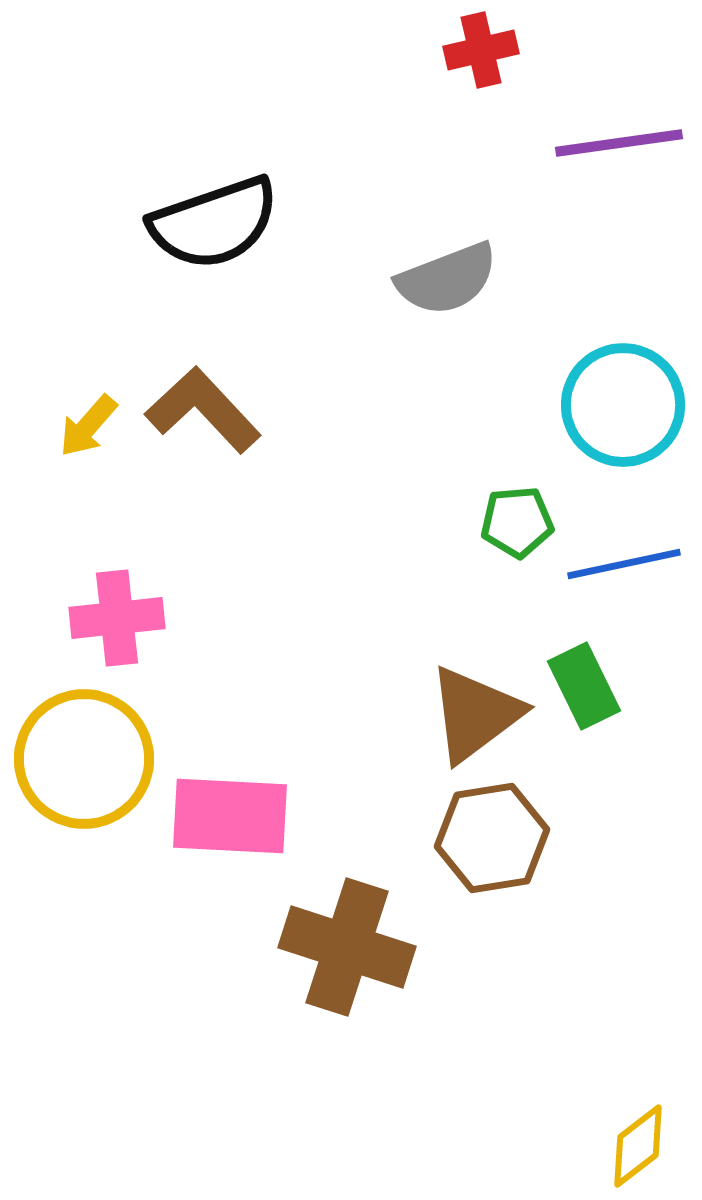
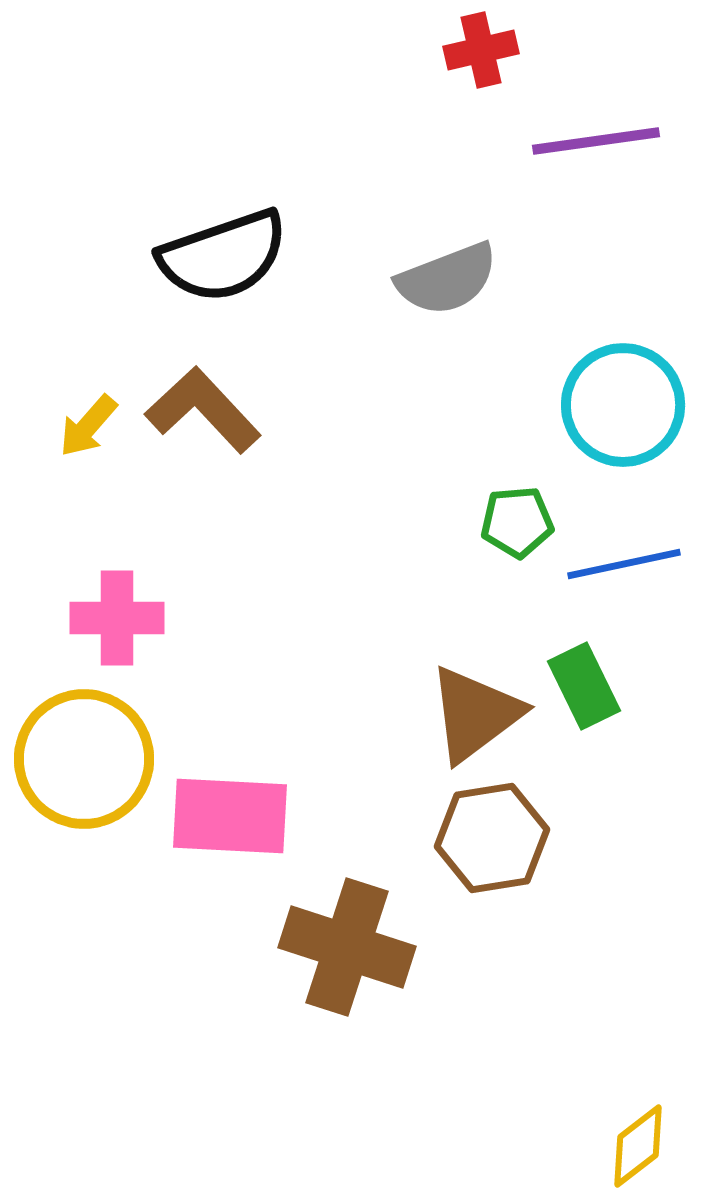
purple line: moved 23 px left, 2 px up
black semicircle: moved 9 px right, 33 px down
pink cross: rotated 6 degrees clockwise
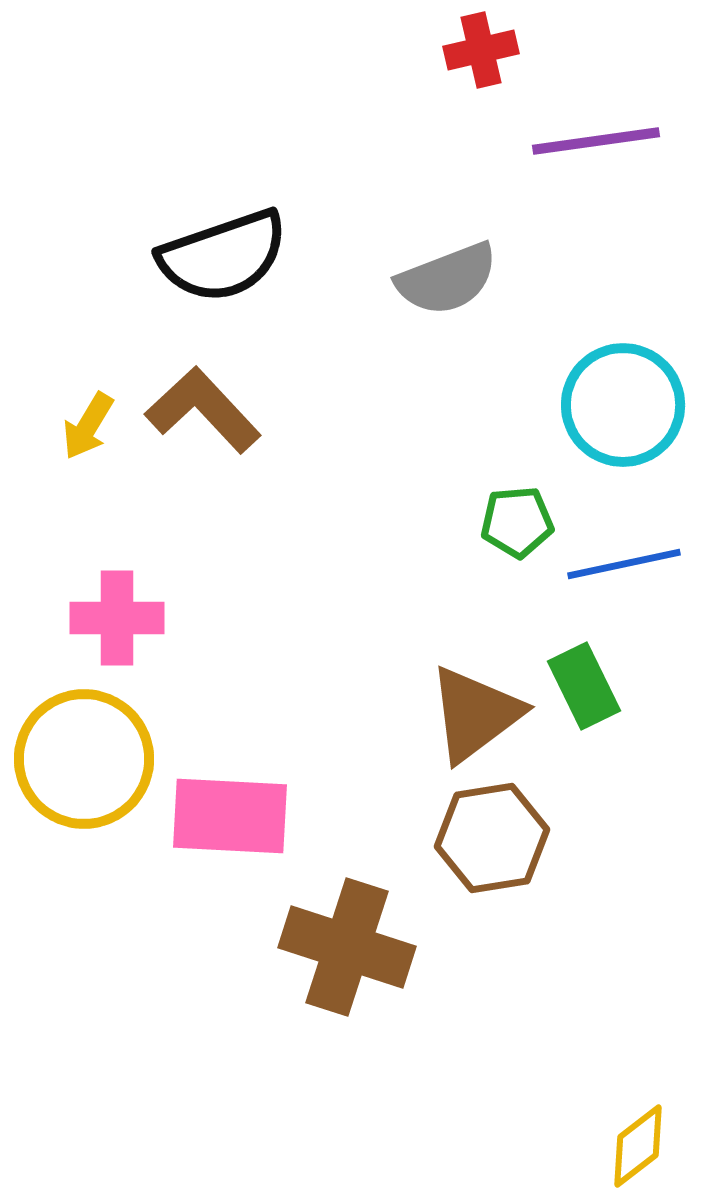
yellow arrow: rotated 10 degrees counterclockwise
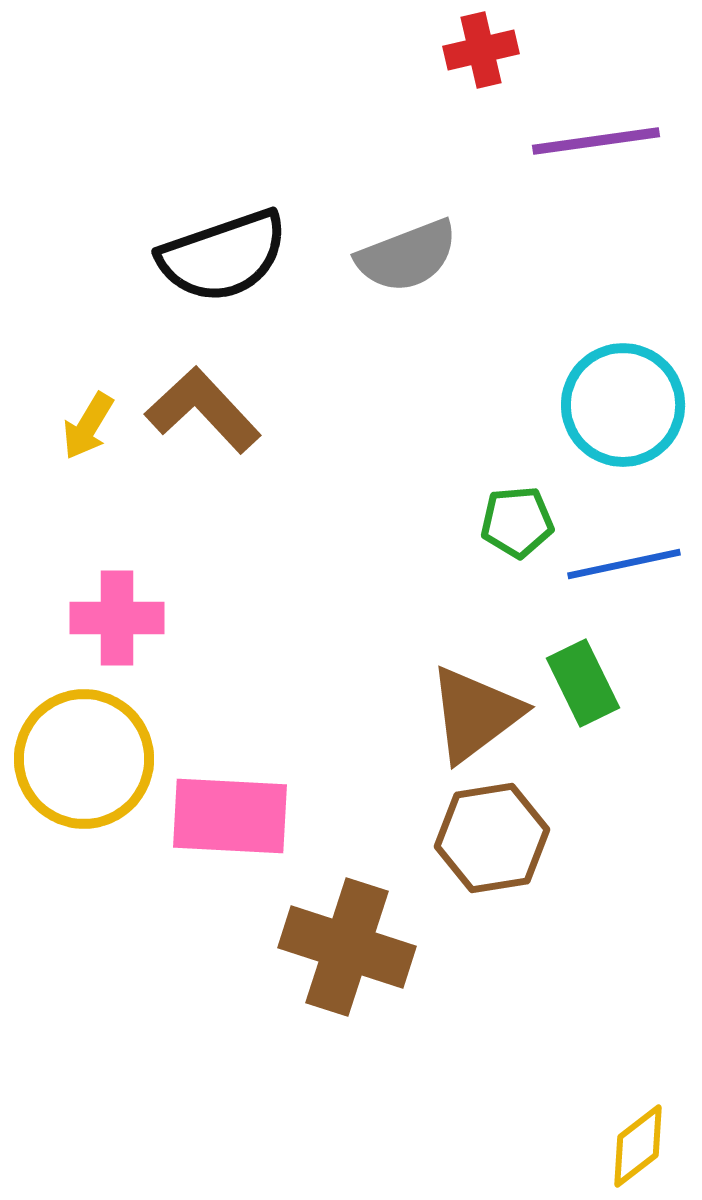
gray semicircle: moved 40 px left, 23 px up
green rectangle: moved 1 px left, 3 px up
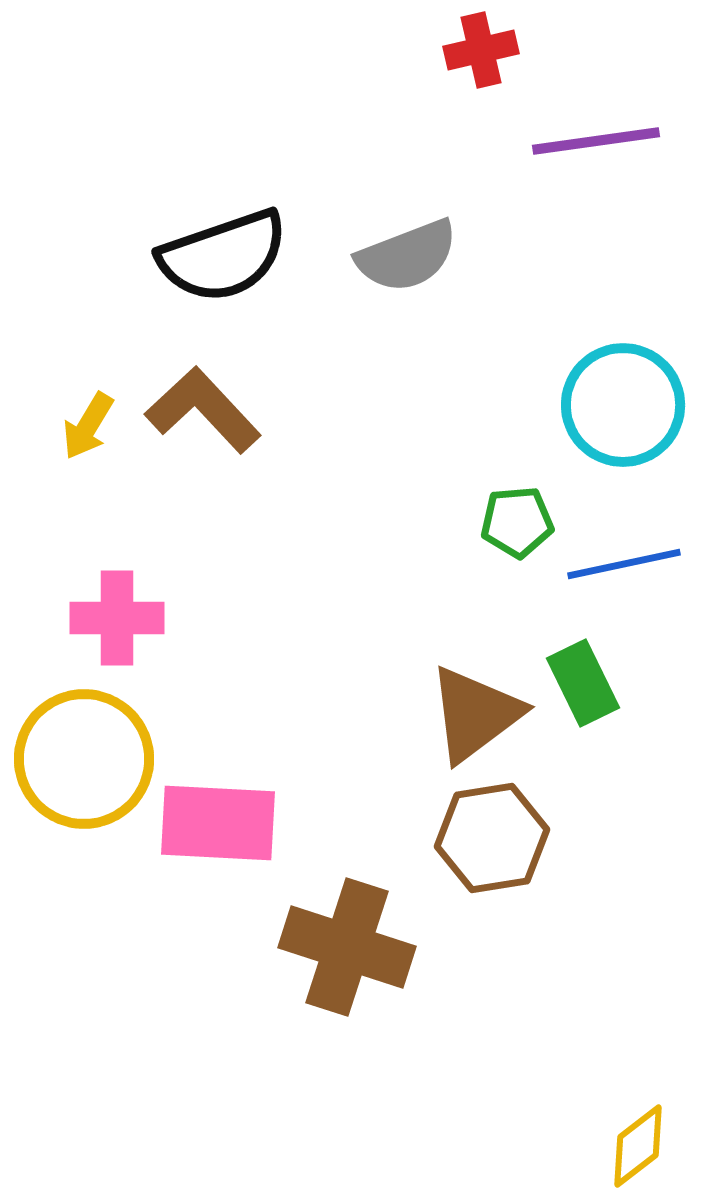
pink rectangle: moved 12 px left, 7 px down
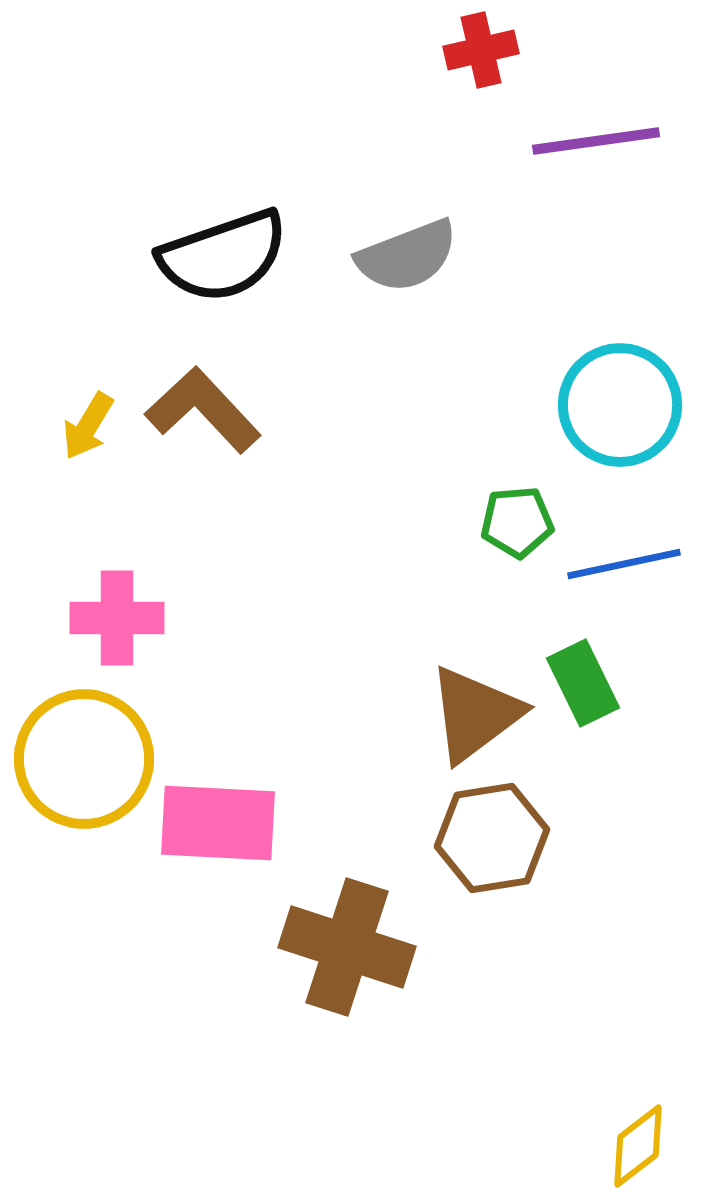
cyan circle: moved 3 px left
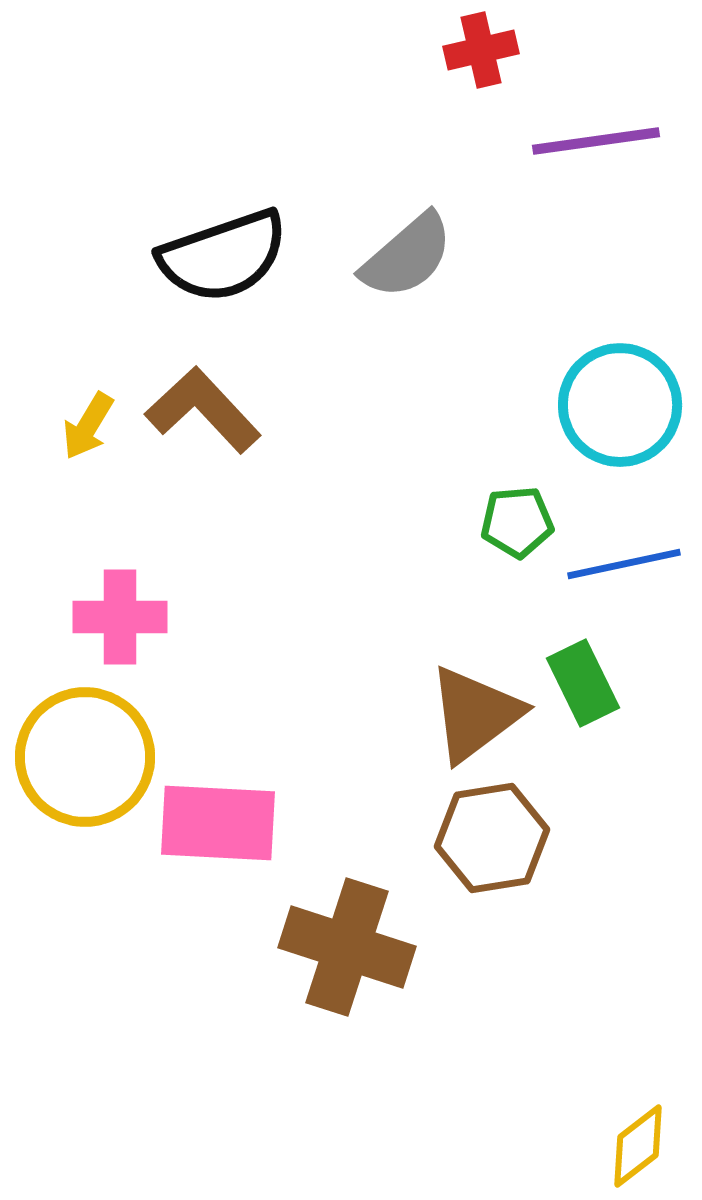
gray semicircle: rotated 20 degrees counterclockwise
pink cross: moved 3 px right, 1 px up
yellow circle: moved 1 px right, 2 px up
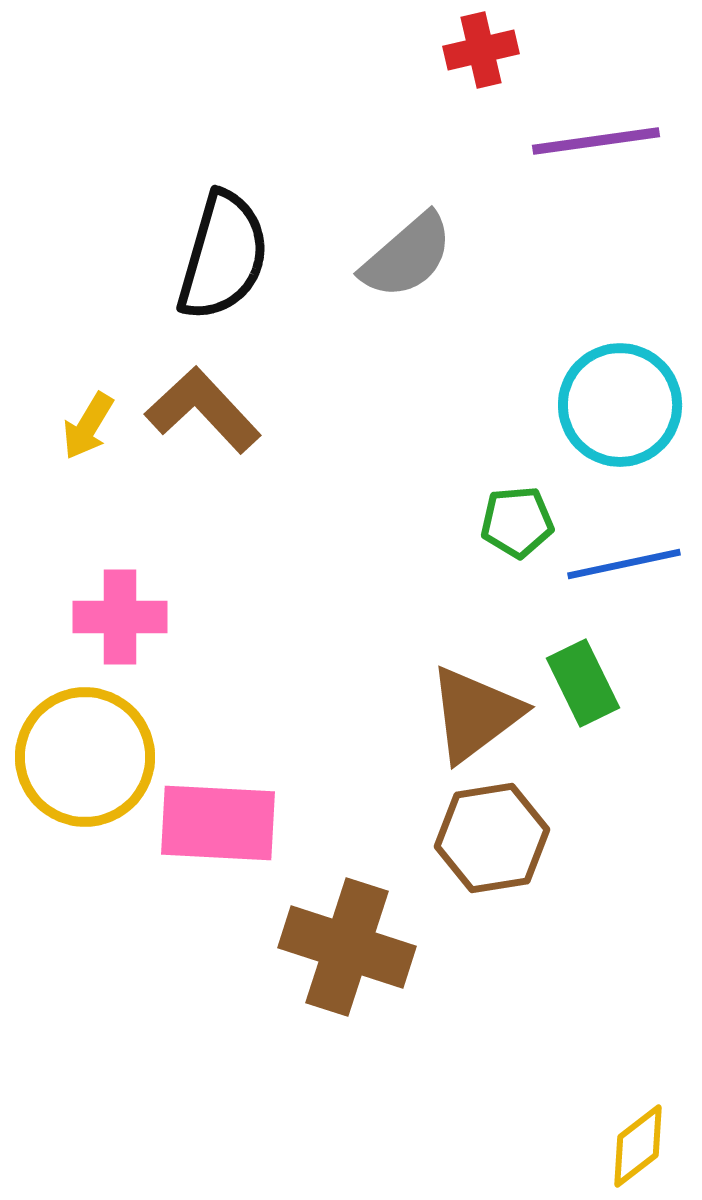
black semicircle: rotated 55 degrees counterclockwise
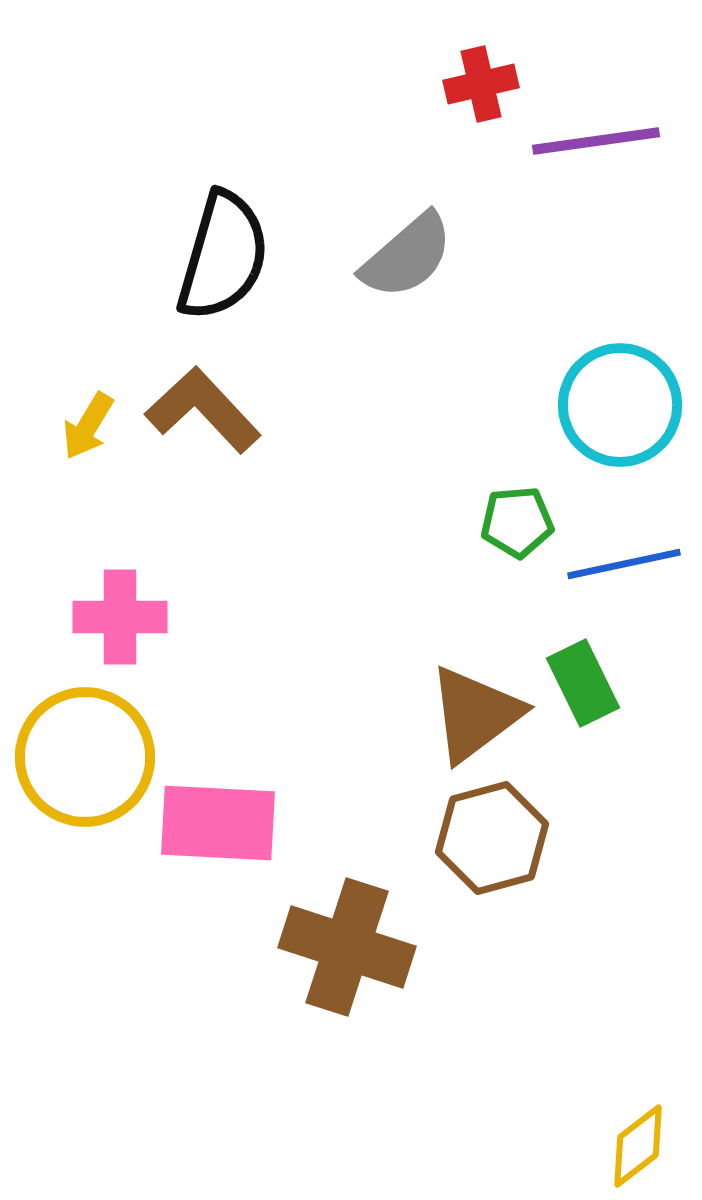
red cross: moved 34 px down
brown hexagon: rotated 6 degrees counterclockwise
